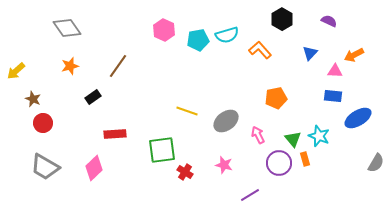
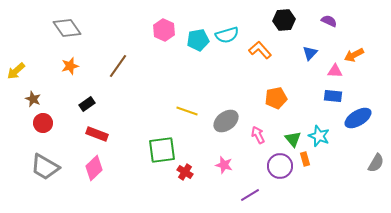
black hexagon: moved 2 px right, 1 px down; rotated 25 degrees clockwise
black rectangle: moved 6 px left, 7 px down
red rectangle: moved 18 px left; rotated 25 degrees clockwise
purple circle: moved 1 px right, 3 px down
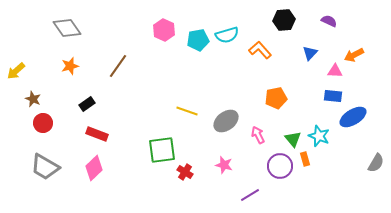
blue ellipse: moved 5 px left, 1 px up
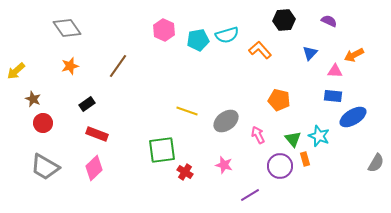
orange pentagon: moved 3 px right, 2 px down; rotated 25 degrees clockwise
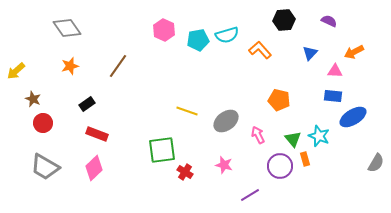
orange arrow: moved 3 px up
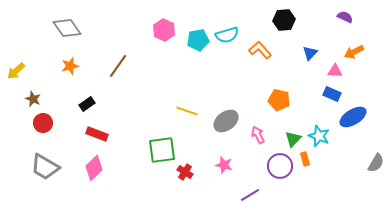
purple semicircle: moved 16 px right, 4 px up
blue rectangle: moved 1 px left, 2 px up; rotated 18 degrees clockwise
green triangle: rotated 24 degrees clockwise
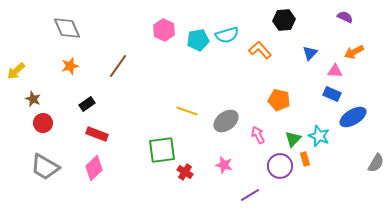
gray diamond: rotated 12 degrees clockwise
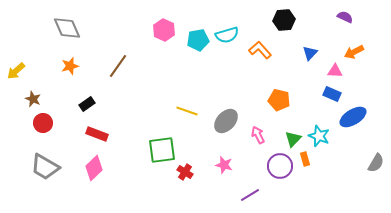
gray ellipse: rotated 10 degrees counterclockwise
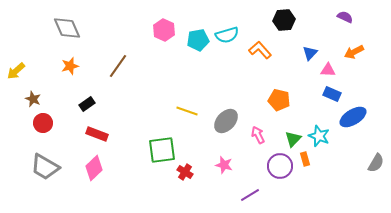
pink triangle: moved 7 px left, 1 px up
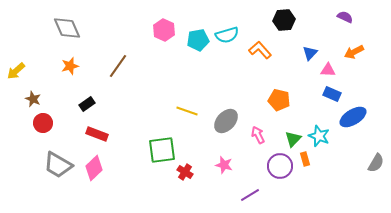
gray trapezoid: moved 13 px right, 2 px up
